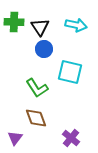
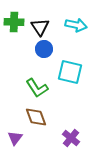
brown diamond: moved 1 px up
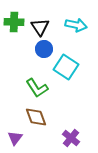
cyan square: moved 4 px left, 5 px up; rotated 20 degrees clockwise
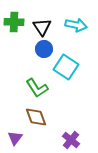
black triangle: moved 2 px right
purple cross: moved 2 px down
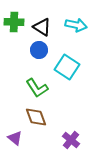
black triangle: rotated 24 degrees counterclockwise
blue circle: moved 5 px left, 1 px down
cyan square: moved 1 px right
purple triangle: rotated 28 degrees counterclockwise
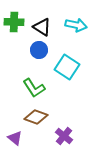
green L-shape: moved 3 px left
brown diamond: rotated 50 degrees counterclockwise
purple cross: moved 7 px left, 4 px up
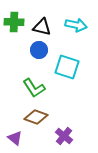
black triangle: rotated 18 degrees counterclockwise
cyan square: rotated 15 degrees counterclockwise
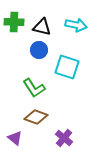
purple cross: moved 2 px down
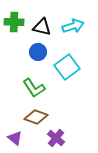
cyan arrow: moved 3 px left, 1 px down; rotated 30 degrees counterclockwise
blue circle: moved 1 px left, 2 px down
cyan square: rotated 35 degrees clockwise
purple cross: moved 8 px left
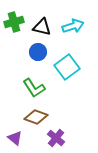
green cross: rotated 18 degrees counterclockwise
